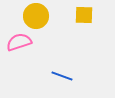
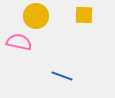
pink semicircle: rotated 30 degrees clockwise
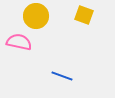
yellow square: rotated 18 degrees clockwise
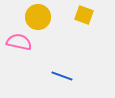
yellow circle: moved 2 px right, 1 px down
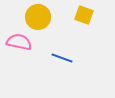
blue line: moved 18 px up
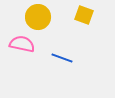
pink semicircle: moved 3 px right, 2 px down
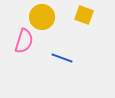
yellow circle: moved 4 px right
pink semicircle: moved 2 px right, 3 px up; rotated 95 degrees clockwise
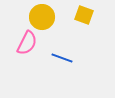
pink semicircle: moved 3 px right, 2 px down; rotated 10 degrees clockwise
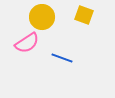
pink semicircle: rotated 30 degrees clockwise
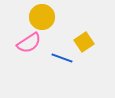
yellow square: moved 27 px down; rotated 36 degrees clockwise
pink semicircle: moved 2 px right
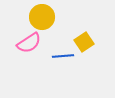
blue line: moved 1 px right, 2 px up; rotated 25 degrees counterclockwise
